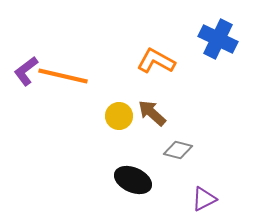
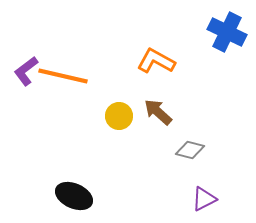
blue cross: moved 9 px right, 7 px up
brown arrow: moved 6 px right, 1 px up
gray diamond: moved 12 px right
black ellipse: moved 59 px left, 16 px down
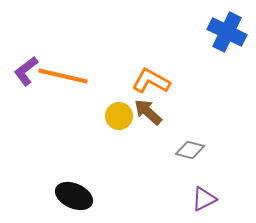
orange L-shape: moved 5 px left, 20 px down
brown arrow: moved 10 px left
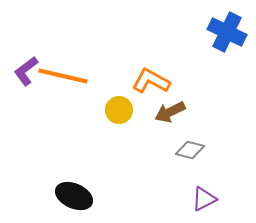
brown arrow: moved 22 px right; rotated 68 degrees counterclockwise
yellow circle: moved 6 px up
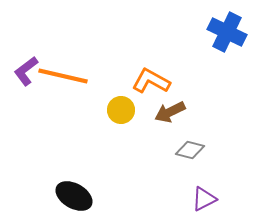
yellow circle: moved 2 px right
black ellipse: rotated 6 degrees clockwise
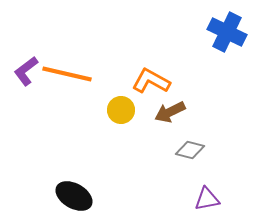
orange line: moved 4 px right, 2 px up
purple triangle: moved 3 px right; rotated 16 degrees clockwise
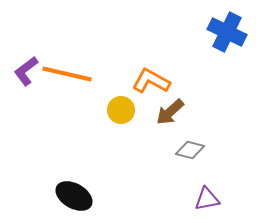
brown arrow: rotated 16 degrees counterclockwise
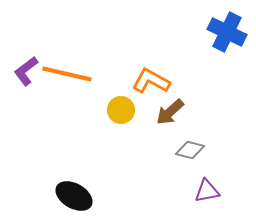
purple triangle: moved 8 px up
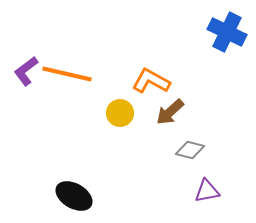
yellow circle: moved 1 px left, 3 px down
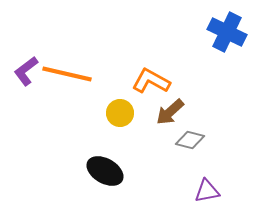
gray diamond: moved 10 px up
black ellipse: moved 31 px right, 25 px up
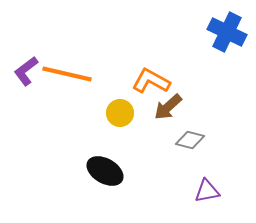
brown arrow: moved 2 px left, 5 px up
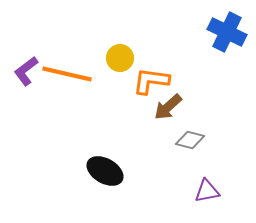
orange L-shape: rotated 21 degrees counterclockwise
yellow circle: moved 55 px up
